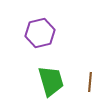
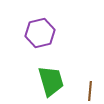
brown line: moved 9 px down
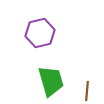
brown line: moved 3 px left
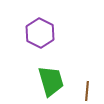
purple hexagon: rotated 20 degrees counterclockwise
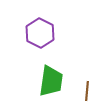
green trapezoid: rotated 24 degrees clockwise
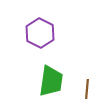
brown line: moved 2 px up
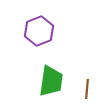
purple hexagon: moved 1 px left, 2 px up; rotated 12 degrees clockwise
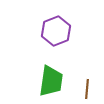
purple hexagon: moved 17 px right
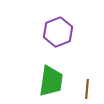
purple hexagon: moved 2 px right, 1 px down
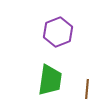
green trapezoid: moved 1 px left, 1 px up
